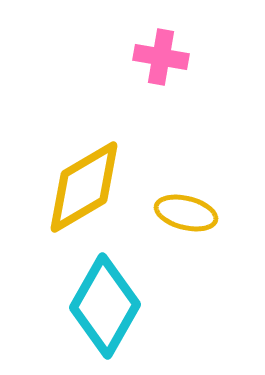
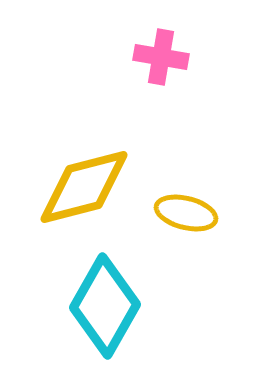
yellow diamond: rotated 16 degrees clockwise
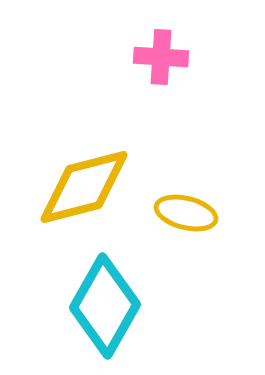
pink cross: rotated 6 degrees counterclockwise
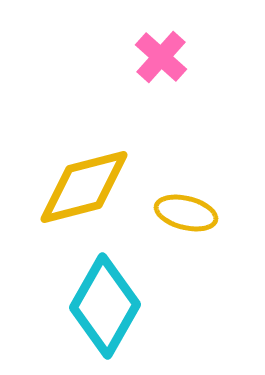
pink cross: rotated 38 degrees clockwise
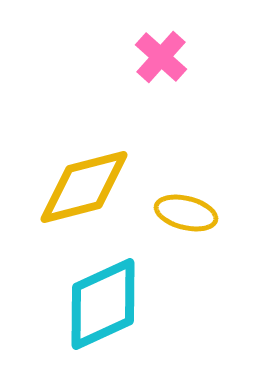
cyan diamond: moved 2 px left, 2 px up; rotated 36 degrees clockwise
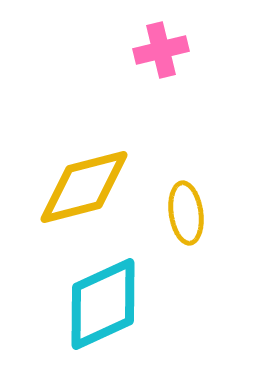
pink cross: moved 7 px up; rotated 34 degrees clockwise
yellow ellipse: rotated 68 degrees clockwise
